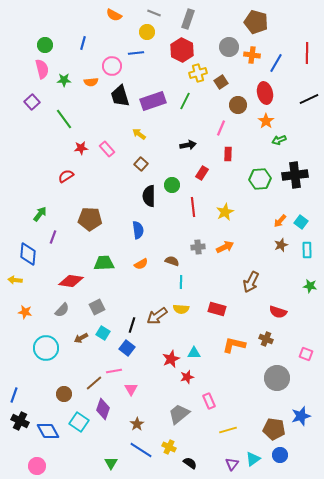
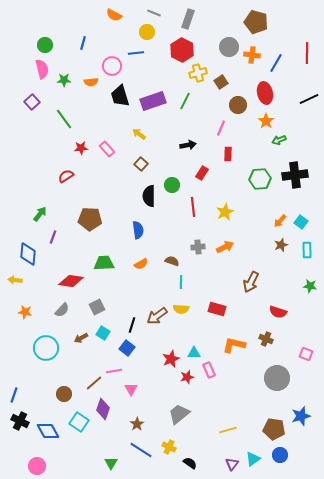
pink rectangle at (209, 401): moved 31 px up
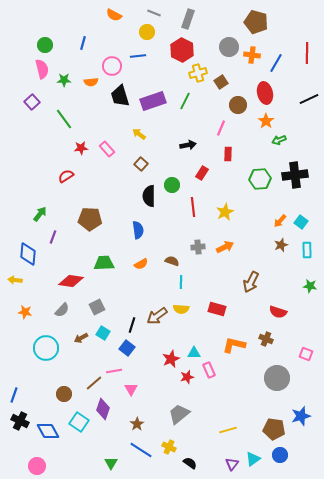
blue line at (136, 53): moved 2 px right, 3 px down
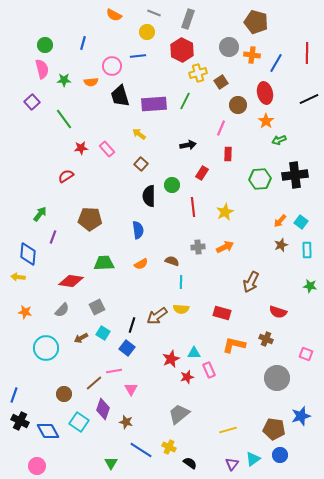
purple rectangle at (153, 101): moved 1 px right, 3 px down; rotated 15 degrees clockwise
yellow arrow at (15, 280): moved 3 px right, 3 px up
red rectangle at (217, 309): moved 5 px right, 4 px down
brown star at (137, 424): moved 11 px left, 2 px up; rotated 24 degrees counterclockwise
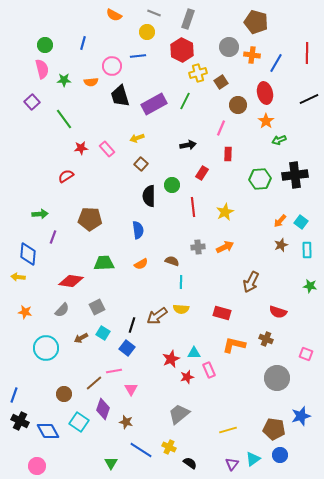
purple rectangle at (154, 104): rotated 25 degrees counterclockwise
yellow arrow at (139, 134): moved 2 px left, 4 px down; rotated 56 degrees counterclockwise
green arrow at (40, 214): rotated 49 degrees clockwise
